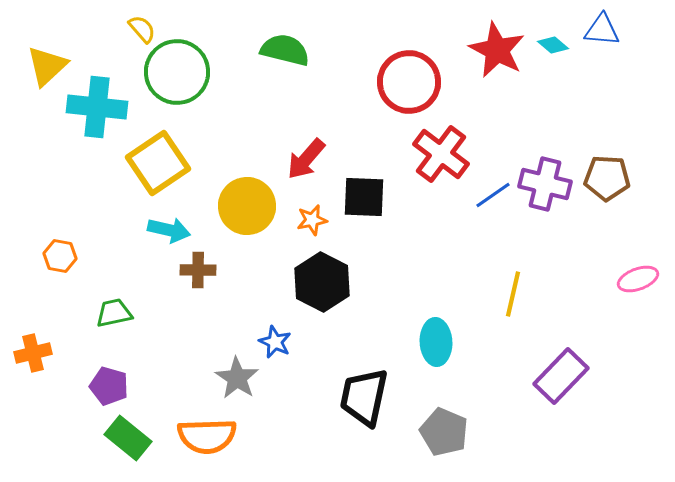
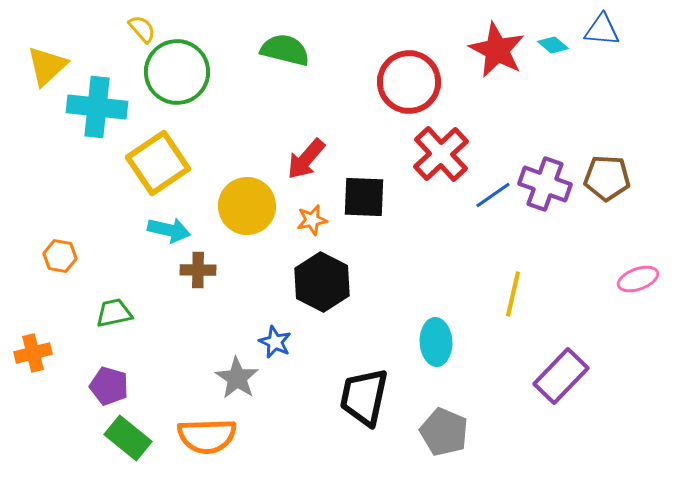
red cross: rotated 10 degrees clockwise
purple cross: rotated 6 degrees clockwise
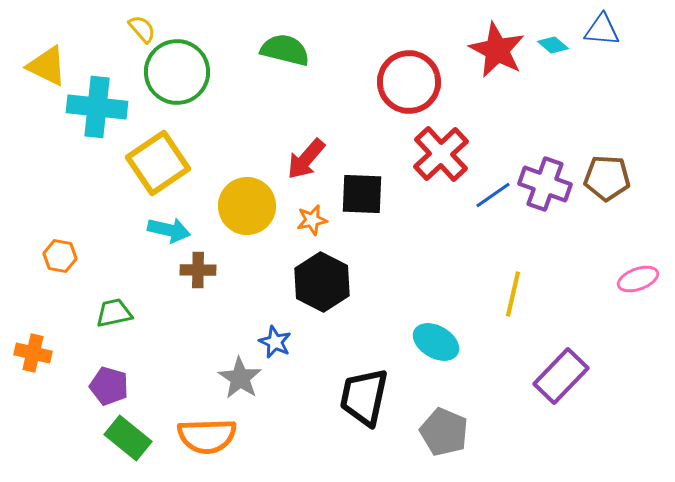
yellow triangle: rotated 51 degrees counterclockwise
black square: moved 2 px left, 3 px up
cyan ellipse: rotated 57 degrees counterclockwise
orange cross: rotated 27 degrees clockwise
gray star: moved 3 px right
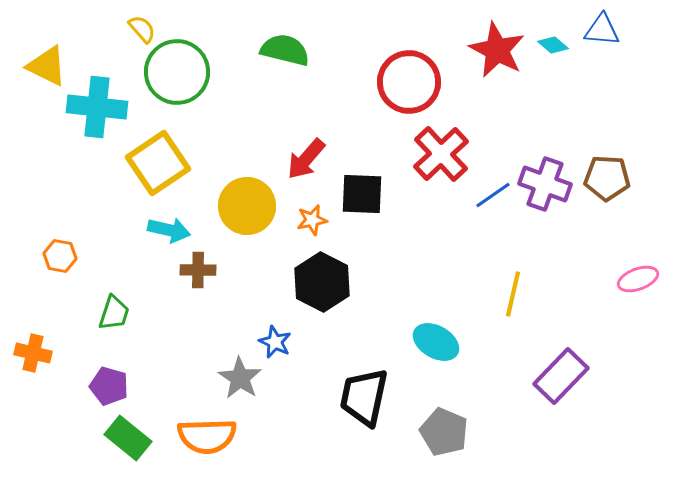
green trapezoid: rotated 120 degrees clockwise
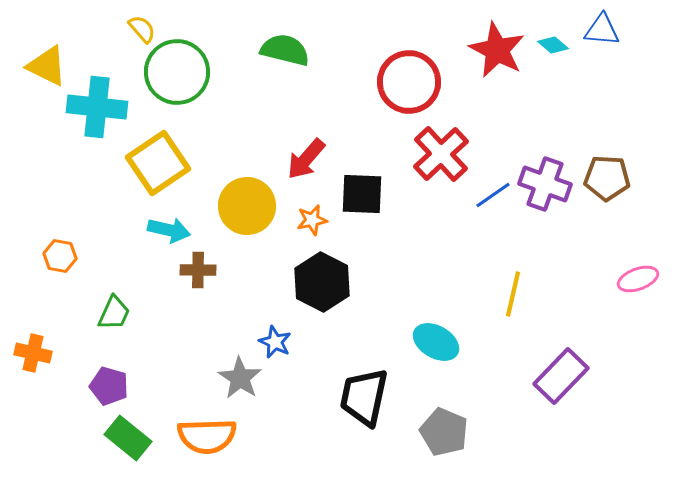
green trapezoid: rotated 6 degrees clockwise
